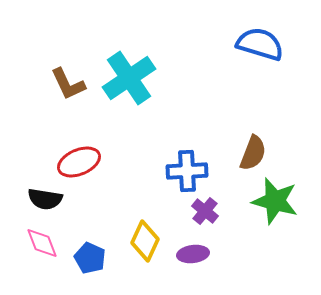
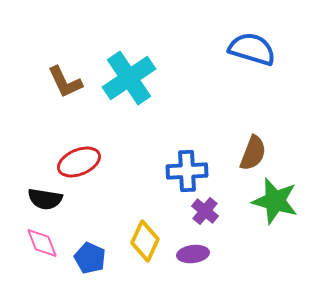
blue semicircle: moved 8 px left, 5 px down
brown L-shape: moved 3 px left, 2 px up
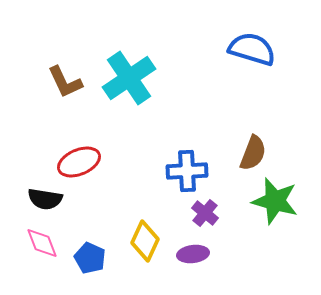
purple cross: moved 2 px down
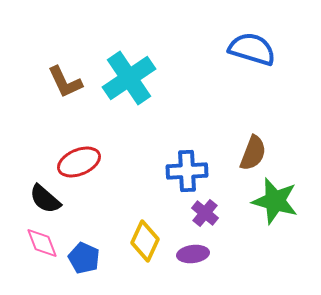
black semicircle: rotated 32 degrees clockwise
blue pentagon: moved 6 px left
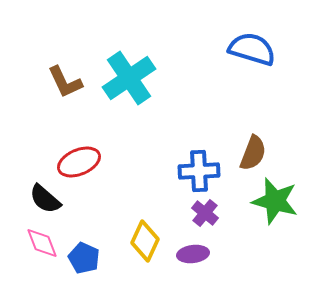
blue cross: moved 12 px right
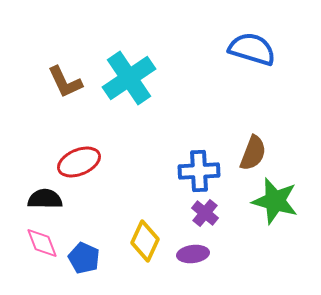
black semicircle: rotated 140 degrees clockwise
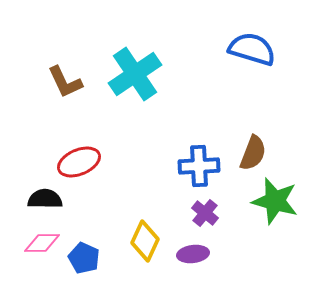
cyan cross: moved 6 px right, 4 px up
blue cross: moved 5 px up
pink diamond: rotated 69 degrees counterclockwise
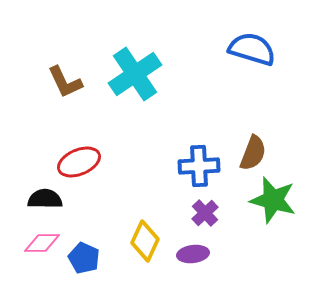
green star: moved 2 px left, 1 px up
purple cross: rotated 8 degrees clockwise
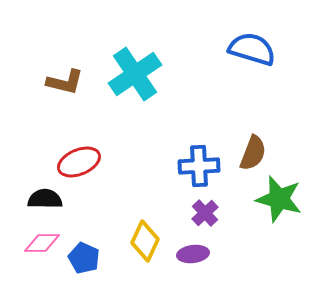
brown L-shape: rotated 51 degrees counterclockwise
green star: moved 6 px right, 1 px up
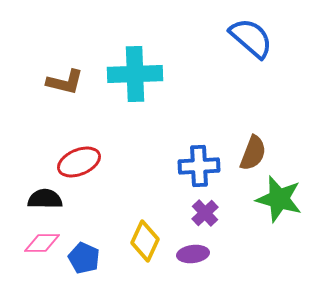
blue semicircle: moved 1 px left, 11 px up; rotated 24 degrees clockwise
cyan cross: rotated 32 degrees clockwise
